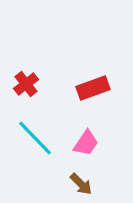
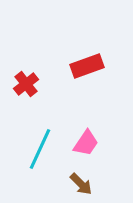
red rectangle: moved 6 px left, 22 px up
cyan line: moved 5 px right, 11 px down; rotated 69 degrees clockwise
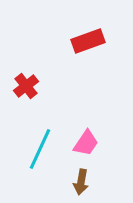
red rectangle: moved 1 px right, 25 px up
red cross: moved 2 px down
brown arrow: moved 2 px up; rotated 55 degrees clockwise
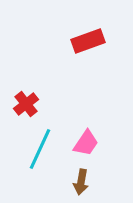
red cross: moved 18 px down
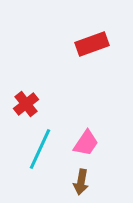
red rectangle: moved 4 px right, 3 px down
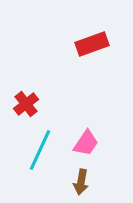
cyan line: moved 1 px down
